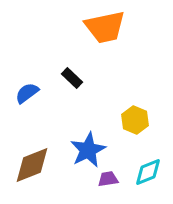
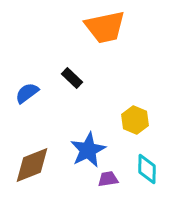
cyan diamond: moved 1 px left, 3 px up; rotated 68 degrees counterclockwise
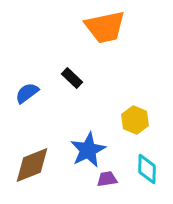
purple trapezoid: moved 1 px left
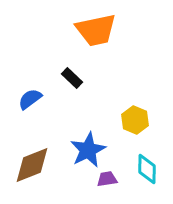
orange trapezoid: moved 9 px left, 3 px down
blue semicircle: moved 3 px right, 6 px down
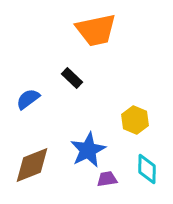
blue semicircle: moved 2 px left
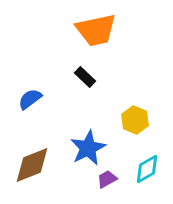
black rectangle: moved 13 px right, 1 px up
blue semicircle: moved 2 px right
blue star: moved 2 px up
cyan diamond: rotated 60 degrees clockwise
purple trapezoid: rotated 20 degrees counterclockwise
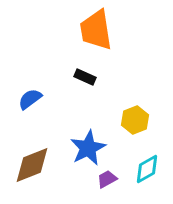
orange trapezoid: rotated 93 degrees clockwise
black rectangle: rotated 20 degrees counterclockwise
yellow hexagon: rotated 16 degrees clockwise
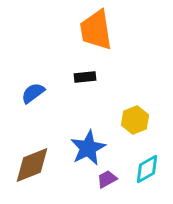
black rectangle: rotated 30 degrees counterclockwise
blue semicircle: moved 3 px right, 6 px up
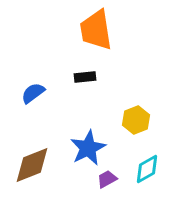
yellow hexagon: moved 1 px right
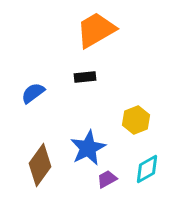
orange trapezoid: rotated 69 degrees clockwise
brown diamond: moved 8 px right; rotated 33 degrees counterclockwise
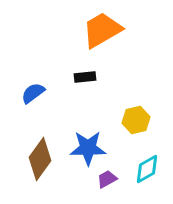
orange trapezoid: moved 6 px right
yellow hexagon: rotated 8 degrees clockwise
blue star: rotated 27 degrees clockwise
brown diamond: moved 6 px up
